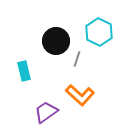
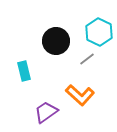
gray line: moved 10 px right; rotated 35 degrees clockwise
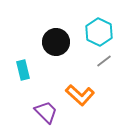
black circle: moved 1 px down
gray line: moved 17 px right, 2 px down
cyan rectangle: moved 1 px left, 1 px up
purple trapezoid: rotated 80 degrees clockwise
